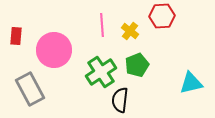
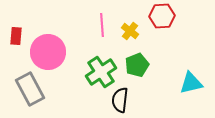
pink circle: moved 6 px left, 2 px down
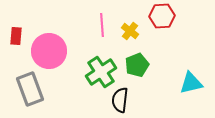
pink circle: moved 1 px right, 1 px up
gray rectangle: rotated 8 degrees clockwise
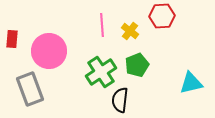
red rectangle: moved 4 px left, 3 px down
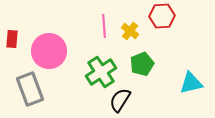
pink line: moved 2 px right, 1 px down
green pentagon: moved 5 px right, 1 px up
black semicircle: rotated 25 degrees clockwise
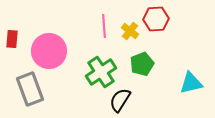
red hexagon: moved 6 px left, 3 px down
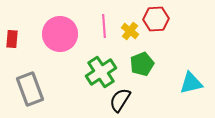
pink circle: moved 11 px right, 17 px up
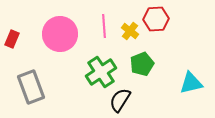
red rectangle: rotated 18 degrees clockwise
gray rectangle: moved 1 px right, 2 px up
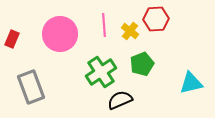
pink line: moved 1 px up
black semicircle: rotated 35 degrees clockwise
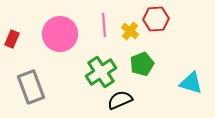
cyan triangle: rotated 30 degrees clockwise
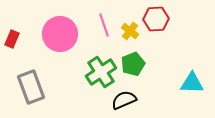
pink line: rotated 15 degrees counterclockwise
green pentagon: moved 9 px left
cyan triangle: moved 1 px right; rotated 15 degrees counterclockwise
black semicircle: moved 4 px right
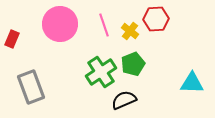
pink circle: moved 10 px up
